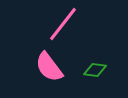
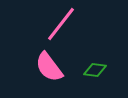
pink line: moved 2 px left
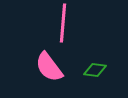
pink line: moved 2 px right, 1 px up; rotated 33 degrees counterclockwise
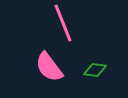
pink line: rotated 27 degrees counterclockwise
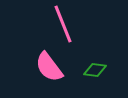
pink line: moved 1 px down
